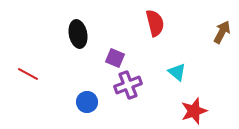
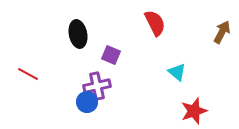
red semicircle: rotated 12 degrees counterclockwise
purple square: moved 4 px left, 3 px up
purple cross: moved 31 px left, 1 px down; rotated 8 degrees clockwise
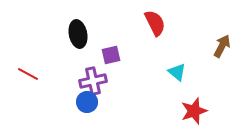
brown arrow: moved 14 px down
purple square: rotated 36 degrees counterclockwise
purple cross: moved 4 px left, 5 px up
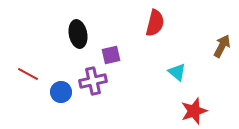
red semicircle: rotated 40 degrees clockwise
blue circle: moved 26 px left, 10 px up
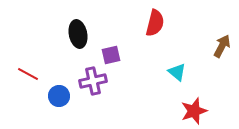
blue circle: moved 2 px left, 4 px down
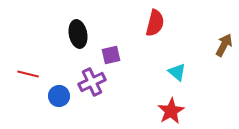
brown arrow: moved 2 px right, 1 px up
red line: rotated 15 degrees counterclockwise
purple cross: moved 1 px left, 1 px down; rotated 12 degrees counterclockwise
red star: moved 23 px left; rotated 12 degrees counterclockwise
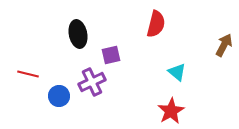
red semicircle: moved 1 px right, 1 px down
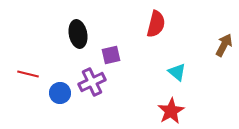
blue circle: moved 1 px right, 3 px up
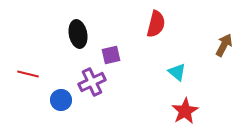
blue circle: moved 1 px right, 7 px down
red star: moved 14 px right
